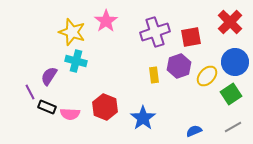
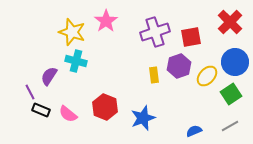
black rectangle: moved 6 px left, 3 px down
pink semicircle: moved 2 px left; rotated 36 degrees clockwise
blue star: rotated 15 degrees clockwise
gray line: moved 3 px left, 1 px up
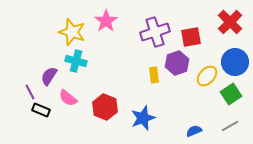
purple hexagon: moved 2 px left, 3 px up
pink semicircle: moved 16 px up
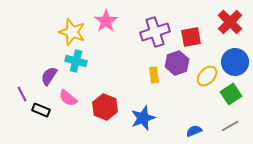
purple line: moved 8 px left, 2 px down
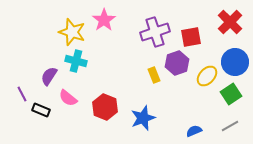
pink star: moved 2 px left, 1 px up
yellow rectangle: rotated 14 degrees counterclockwise
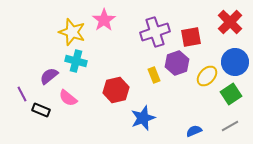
purple semicircle: rotated 18 degrees clockwise
red hexagon: moved 11 px right, 17 px up; rotated 25 degrees clockwise
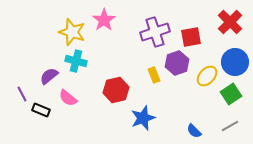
blue semicircle: rotated 112 degrees counterclockwise
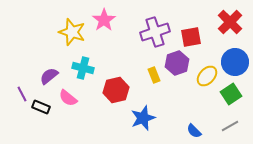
cyan cross: moved 7 px right, 7 px down
black rectangle: moved 3 px up
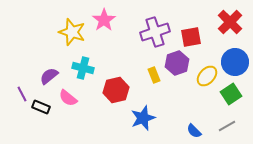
gray line: moved 3 px left
